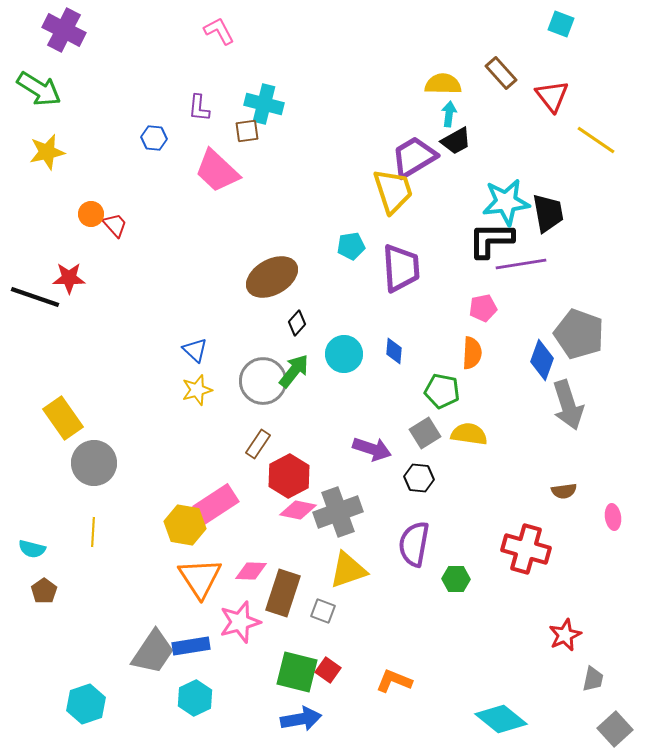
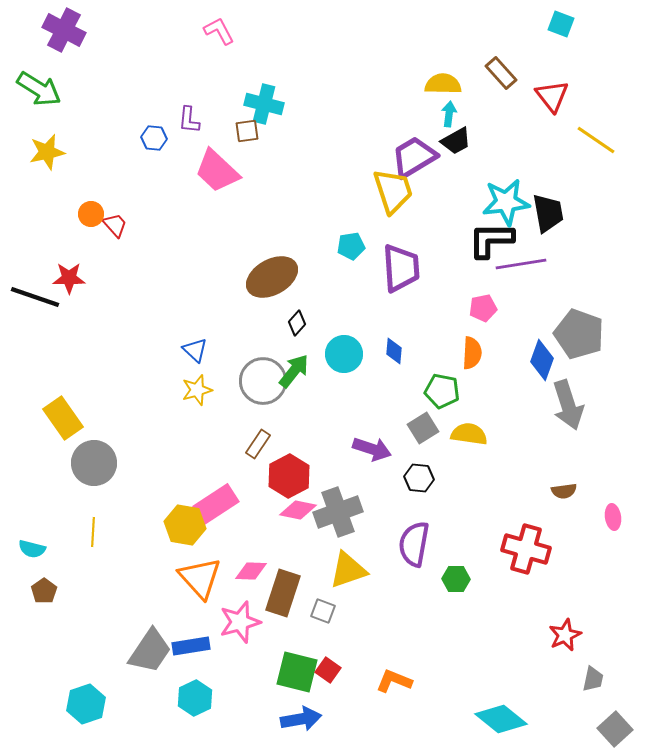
purple L-shape at (199, 108): moved 10 px left, 12 px down
gray square at (425, 433): moved 2 px left, 5 px up
orange triangle at (200, 578): rotated 9 degrees counterclockwise
gray trapezoid at (153, 652): moved 3 px left, 1 px up
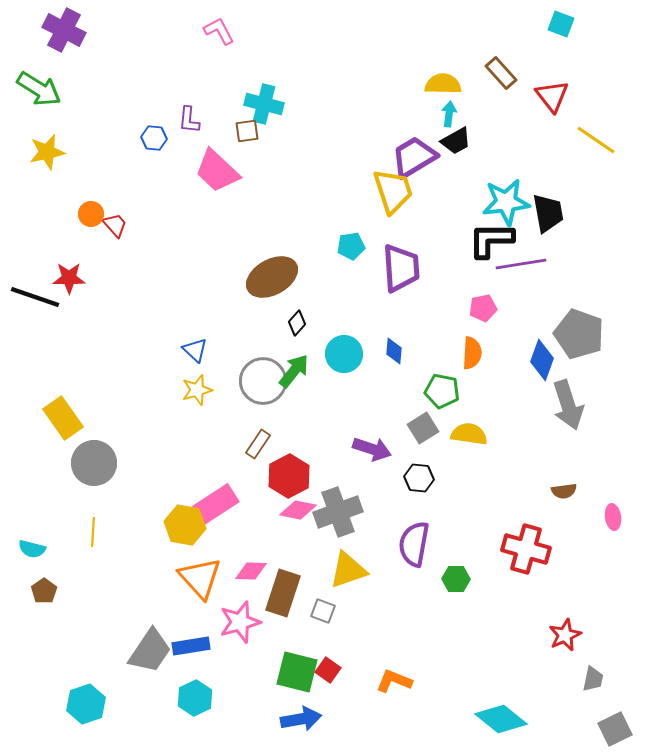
gray square at (615, 729): rotated 16 degrees clockwise
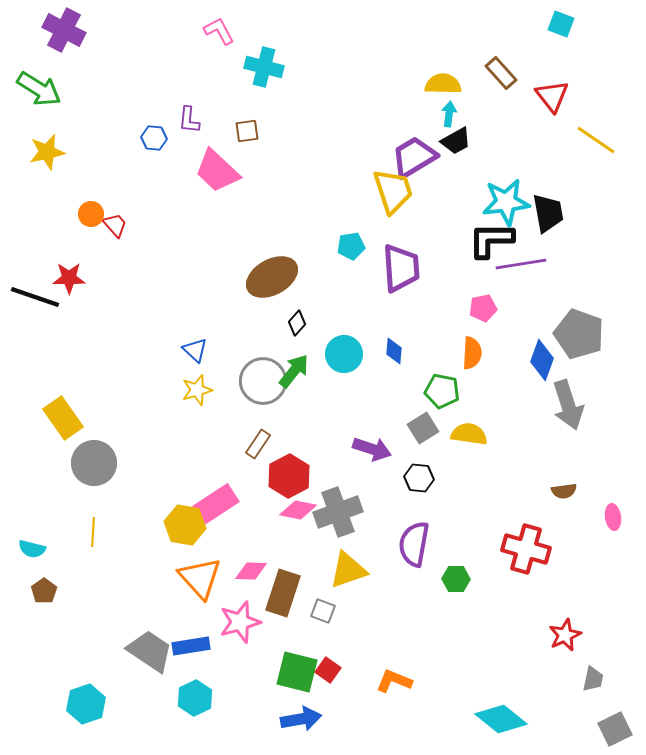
cyan cross at (264, 104): moved 37 px up
gray trapezoid at (150, 651): rotated 90 degrees counterclockwise
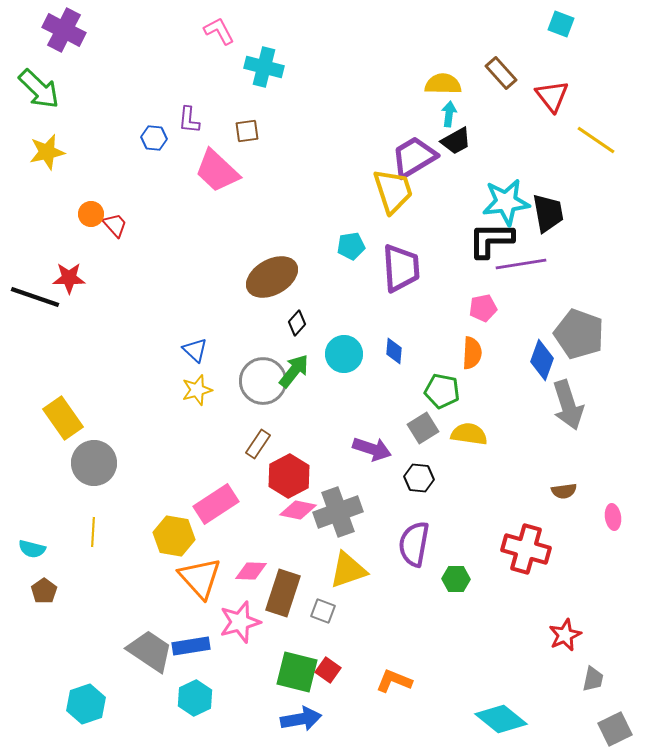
green arrow at (39, 89): rotated 12 degrees clockwise
yellow hexagon at (185, 525): moved 11 px left, 11 px down
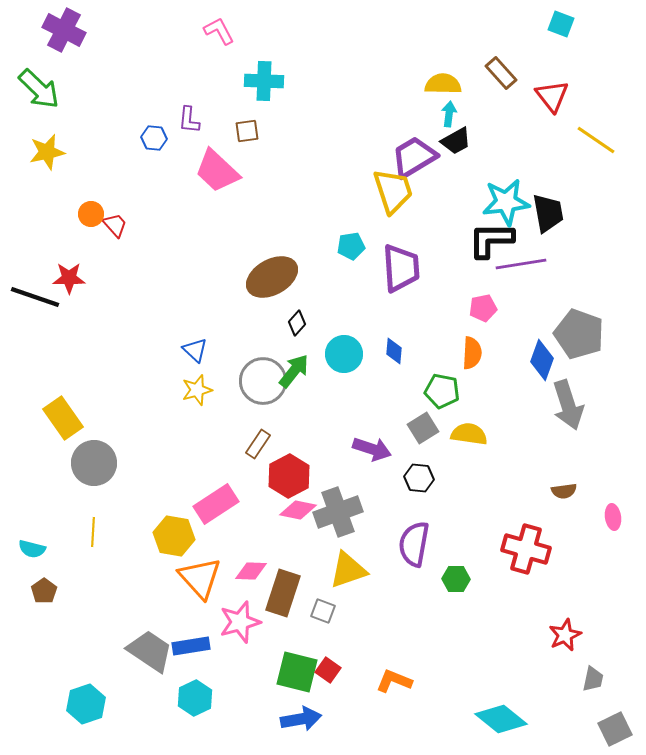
cyan cross at (264, 67): moved 14 px down; rotated 12 degrees counterclockwise
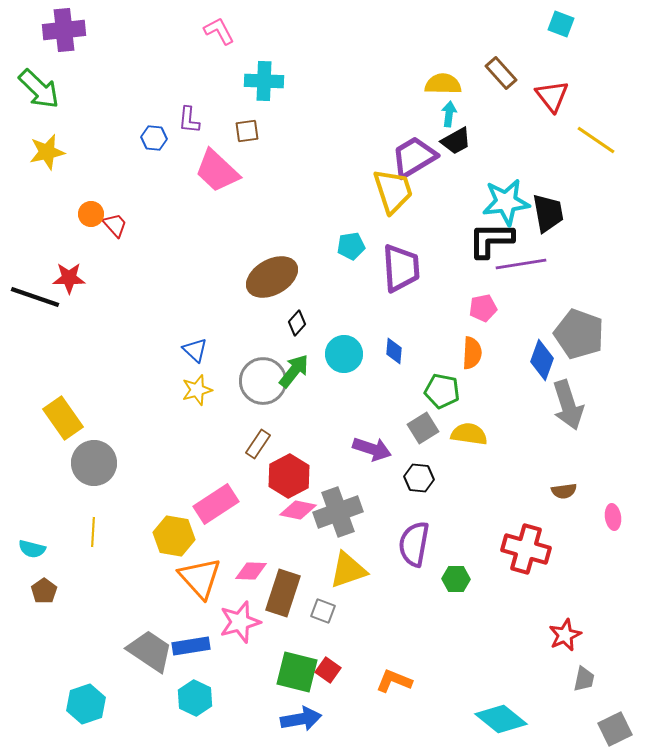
purple cross at (64, 30): rotated 33 degrees counterclockwise
gray trapezoid at (593, 679): moved 9 px left
cyan hexagon at (195, 698): rotated 8 degrees counterclockwise
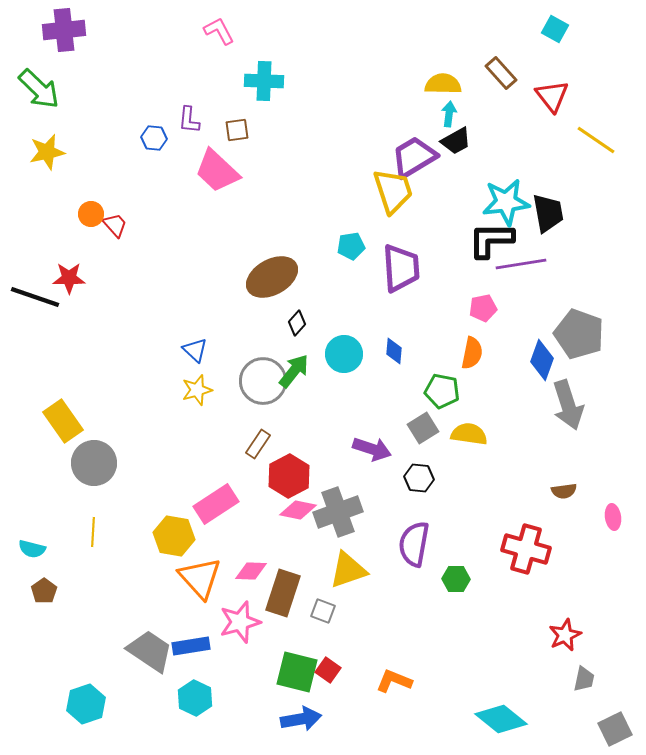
cyan square at (561, 24): moved 6 px left, 5 px down; rotated 8 degrees clockwise
brown square at (247, 131): moved 10 px left, 1 px up
orange semicircle at (472, 353): rotated 8 degrees clockwise
yellow rectangle at (63, 418): moved 3 px down
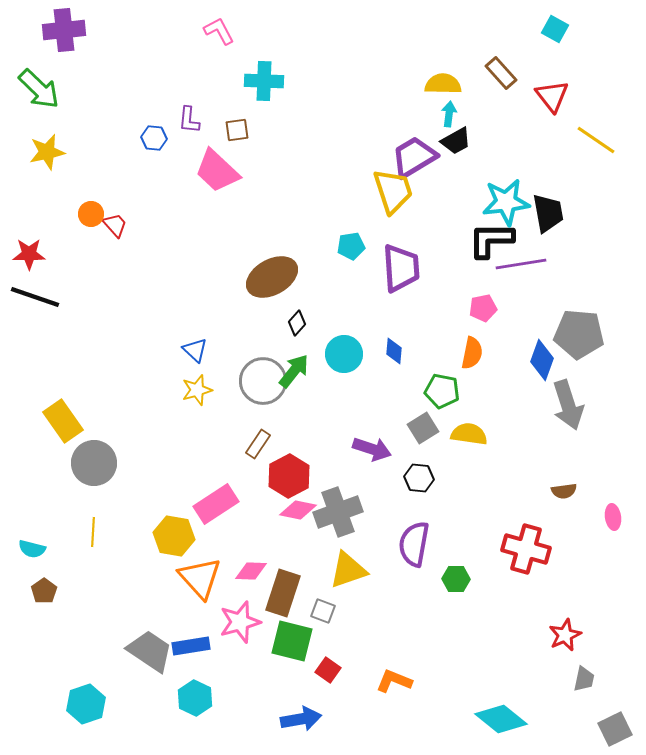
red star at (69, 278): moved 40 px left, 24 px up
gray pentagon at (579, 334): rotated 15 degrees counterclockwise
green square at (297, 672): moved 5 px left, 31 px up
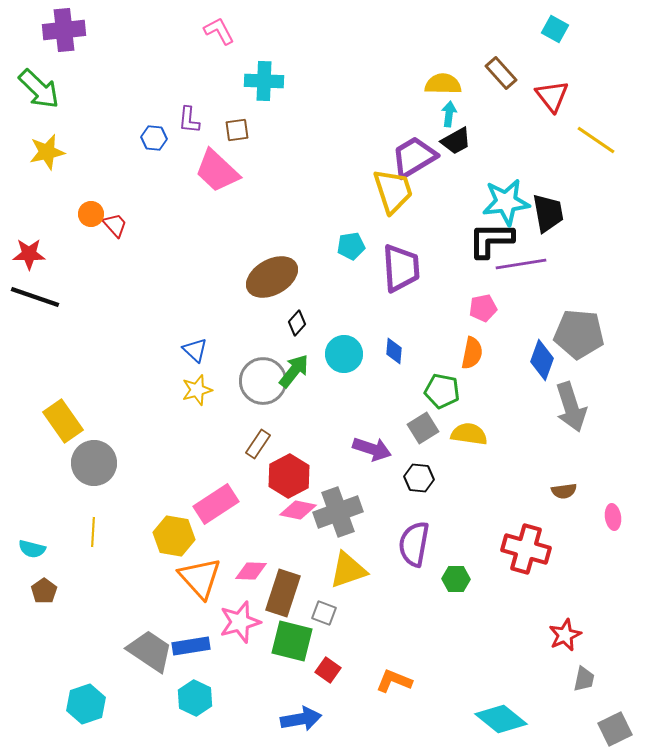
gray arrow at (568, 405): moved 3 px right, 2 px down
gray square at (323, 611): moved 1 px right, 2 px down
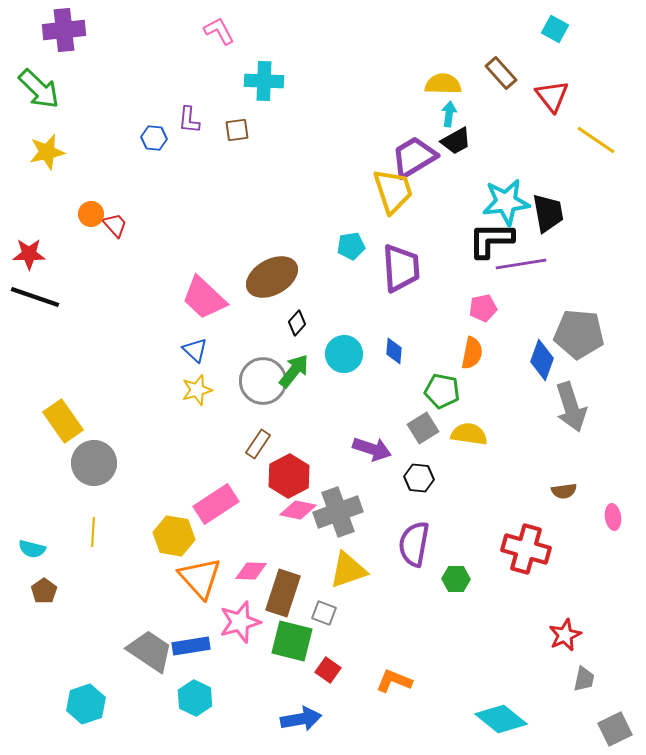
pink trapezoid at (217, 171): moved 13 px left, 127 px down
